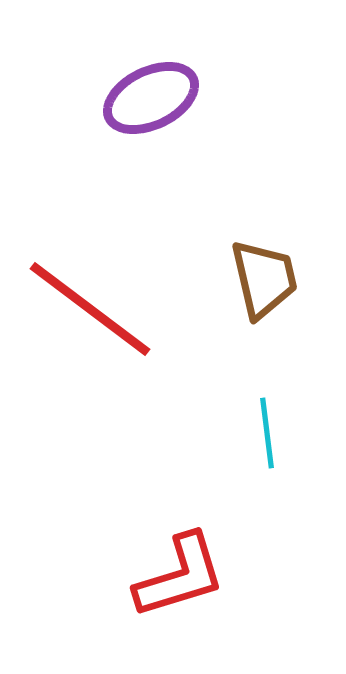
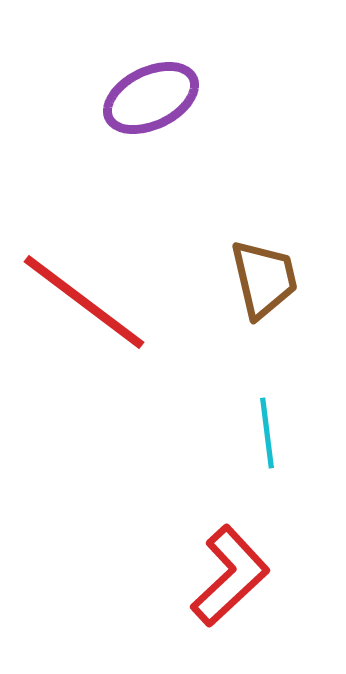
red line: moved 6 px left, 7 px up
red L-shape: moved 50 px right; rotated 26 degrees counterclockwise
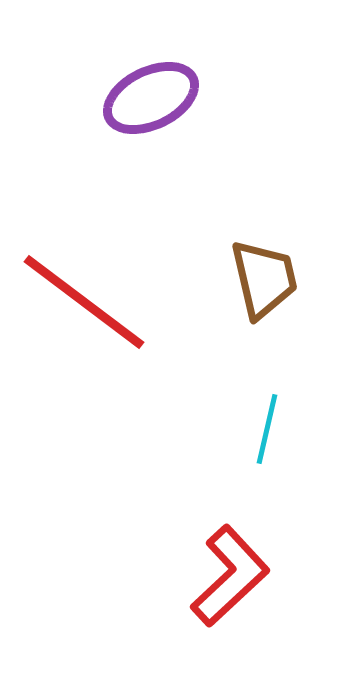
cyan line: moved 4 px up; rotated 20 degrees clockwise
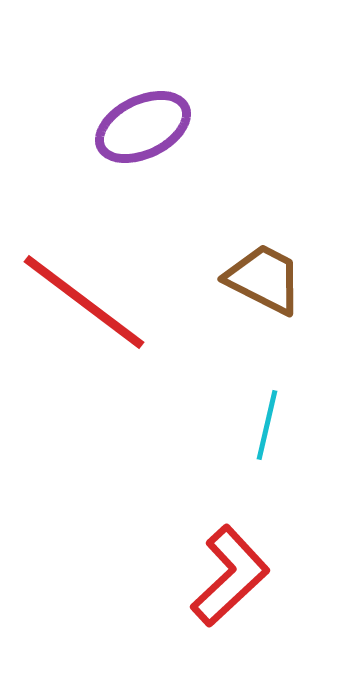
purple ellipse: moved 8 px left, 29 px down
brown trapezoid: rotated 50 degrees counterclockwise
cyan line: moved 4 px up
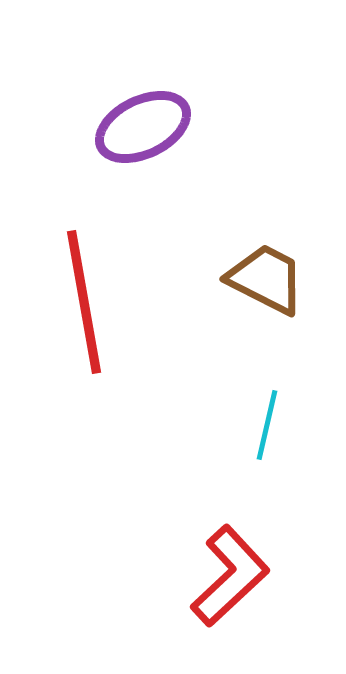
brown trapezoid: moved 2 px right
red line: rotated 43 degrees clockwise
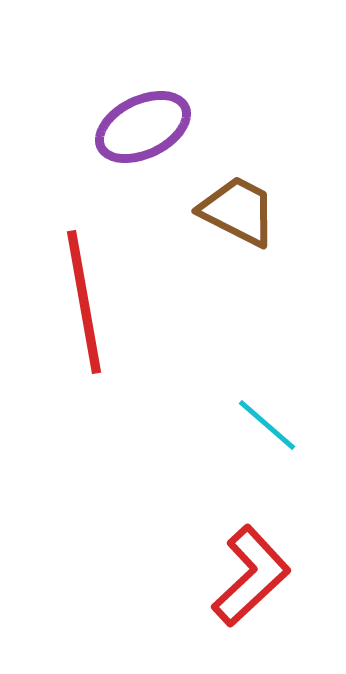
brown trapezoid: moved 28 px left, 68 px up
cyan line: rotated 62 degrees counterclockwise
red L-shape: moved 21 px right
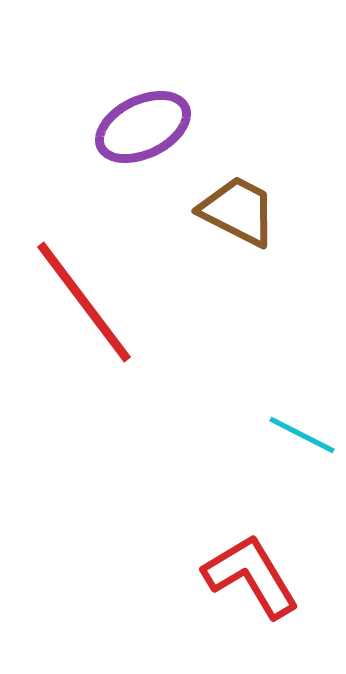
red line: rotated 27 degrees counterclockwise
cyan line: moved 35 px right, 10 px down; rotated 14 degrees counterclockwise
red L-shape: rotated 78 degrees counterclockwise
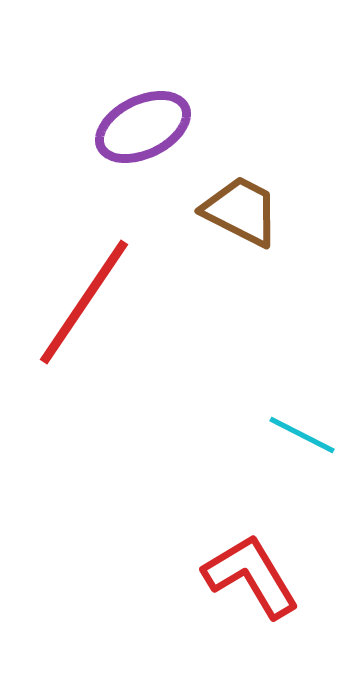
brown trapezoid: moved 3 px right
red line: rotated 71 degrees clockwise
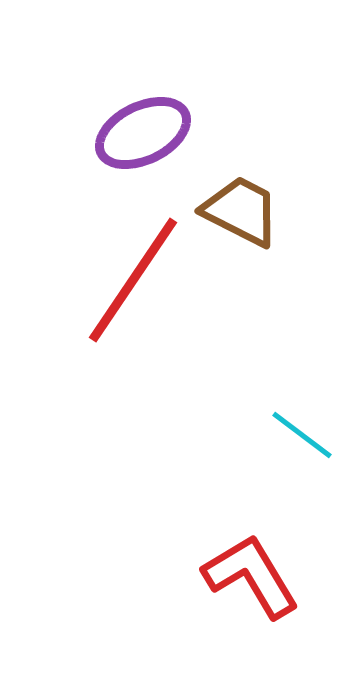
purple ellipse: moved 6 px down
red line: moved 49 px right, 22 px up
cyan line: rotated 10 degrees clockwise
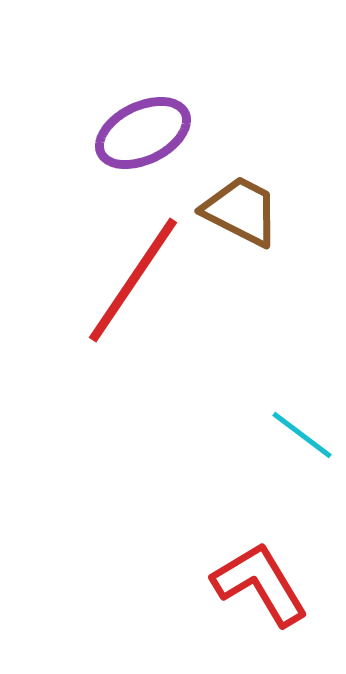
red L-shape: moved 9 px right, 8 px down
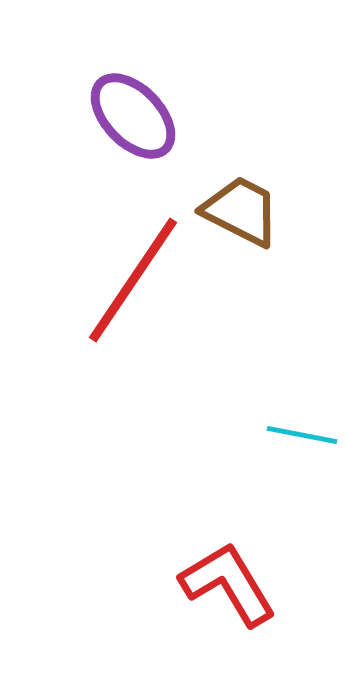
purple ellipse: moved 10 px left, 17 px up; rotated 72 degrees clockwise
cyan line: rotated 26 degrees counterclockwise
red L-shape: moved 32 px left
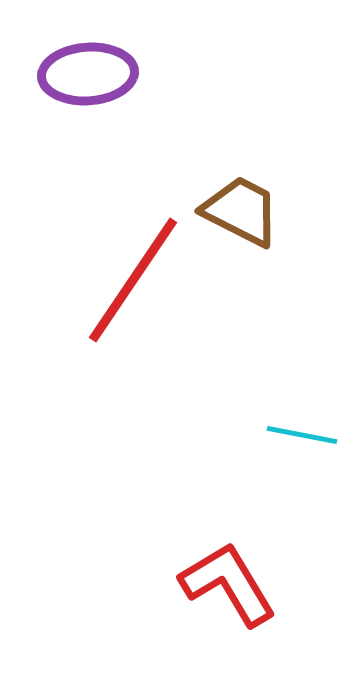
purple ellipse: moved 45 px left, 42 px up; rotated 50 degrees counterclockwise
